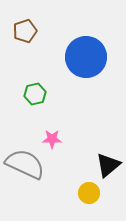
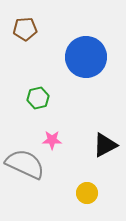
brown pentagon: moved 2 px up; rotated 15 degrees clockwise
green hexagon: moved 3 px right, 4 px down
pink star: moved 1 px down
black triangle: moved 3 px left, 20 px up; rotated 12 degrees clockwise
yellow circle: moved 2 px left
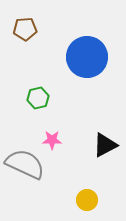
blue circle: moved 1 px right
yellow circle: moved 7 px down
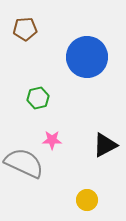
gray semicircle: moved 1 px left, 1 px up
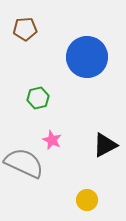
pink star: rotated 24 degrees clockwise
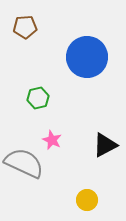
brown pentagon: moved 2 px up
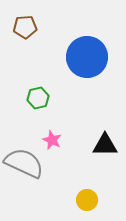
black triangle: rotated 28 degrees clockwise
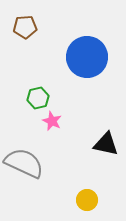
pink star: moved 19 px up
black triangle: moved 1 px right, 1 px up; rotated 12 degrees clockwise
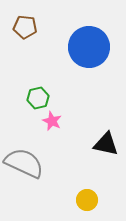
brown pentagon: rotated 10 degrees clockwise
blue circle: moved 2 px right, 10 px up
